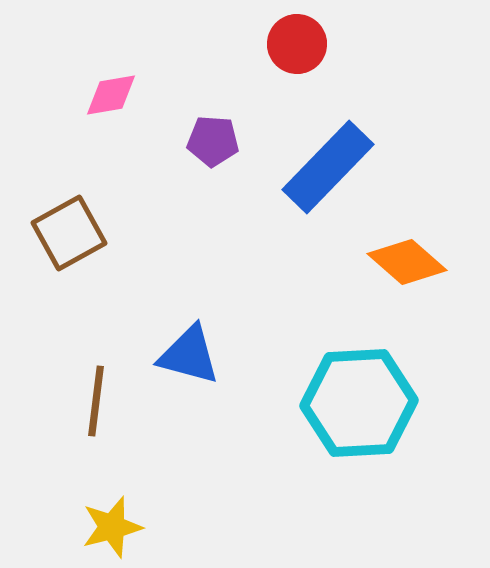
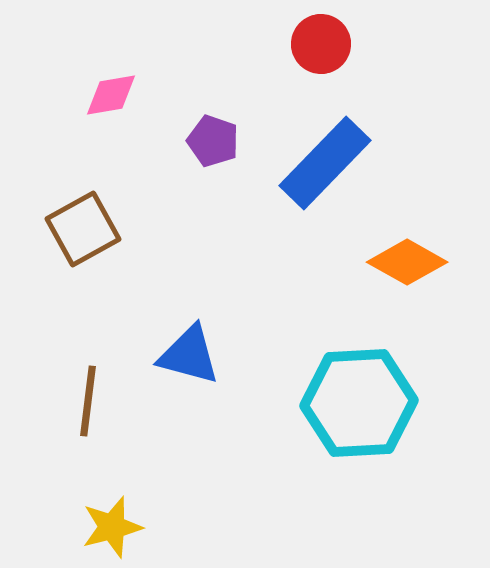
red circle: moved 24 px right
purple pentagon: rotated 15 degrees clockwise
blue rectangle: moved 3 px left, 4 px up
brown square: moved 14 px right, 4 px up
orange diamond: rotated 12 degrees counterclockwise
brown line: moved 8 px left
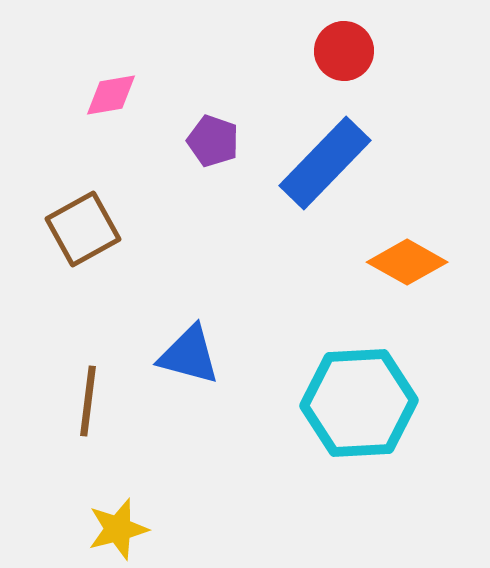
red circle: moved 23 px right, 7 px down
yellow star: moved 6 px right, 2 px down
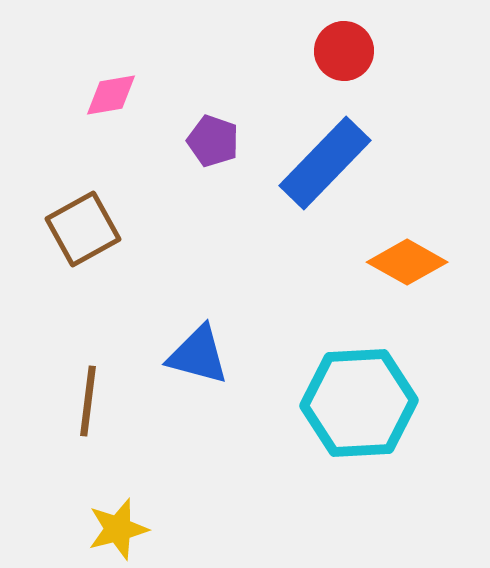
blue triangle: moved 9 px right
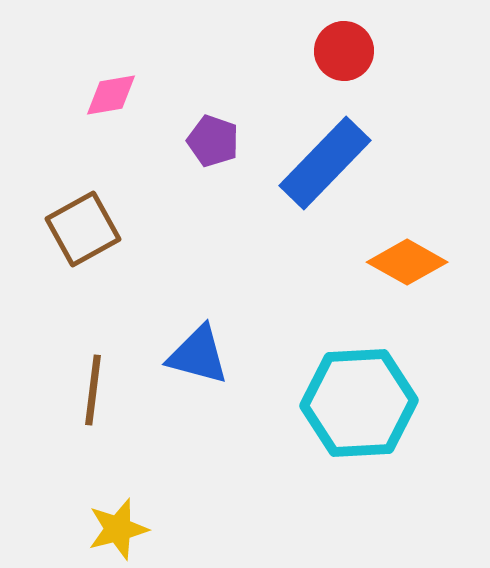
brown line: moved 5 px right, 11 px up
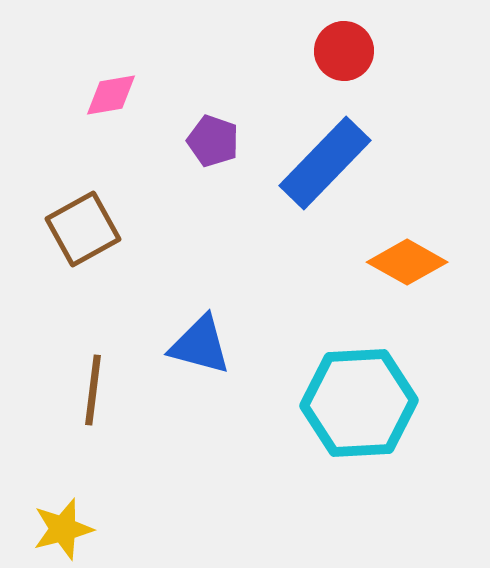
blue triangle: moved 2 px right, 10 px up
yellow star: moved 55 px left
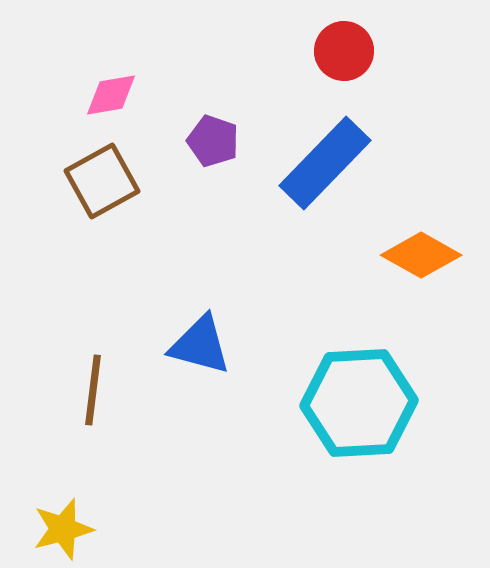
brown square: moved 19 px right, 48 px up
orange diamond: moved 14 px right, 7 px up
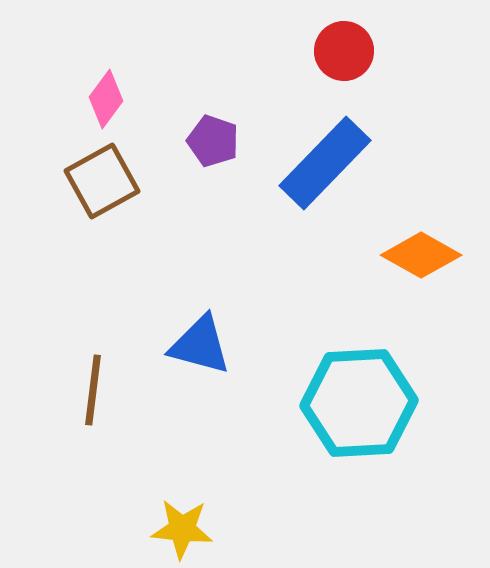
pink diamond: moved 5 px left, 4 px down; rotated 44 degrees counterclockwise
yellow star: moved 119 px right; rotated 20 degrees clockwise
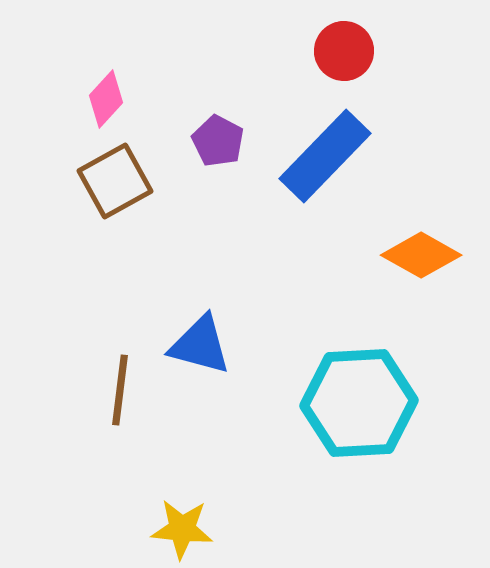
pink diamond: rotated 6 degrees clockwise
purple pentagon: moved 5 px right; rotated 9 degrees clockwise
blue rectangle: moved 7 px up
brown square: moved 13 px right
brown line: moved 27 px right
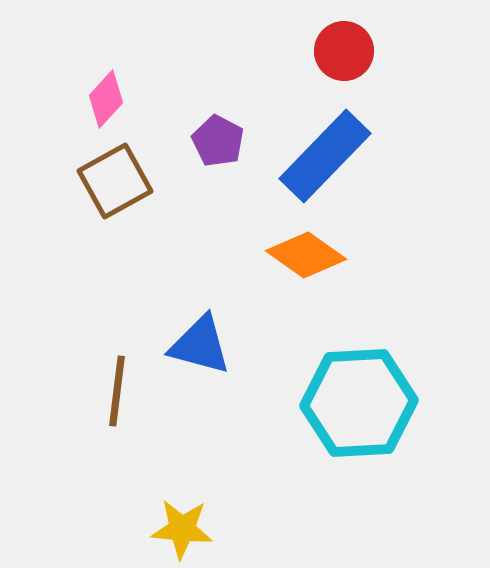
orange diamond: moved 115 px left; rotated 6 degrees clockwise
brown line: moved 3 px left, 1 px down
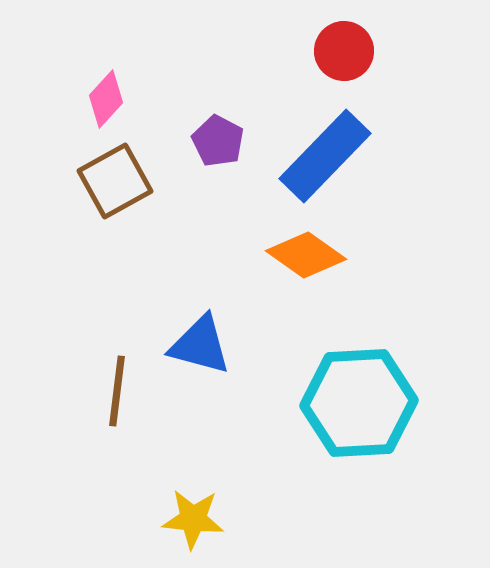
yellow star: moved 11 px right, 10 px up
